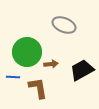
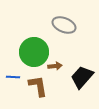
green circle: moved 7 px right
brown arrow: moved 4 px right, 2 px down
black trapezoid: moved 7 px down; rotated 20 degrees counterclockwise
brown L-shape: moved 2 px up
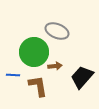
gray ellipse: moved 7 px left, 6 px down
blue line: moved 2 px up
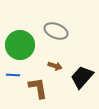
gray ellipse: moved 1 px left
green circle: moved 14 px left, 7 px up
brown arrow: rotated 24 degrees clockwise
brown L-shape: moved 2 px down
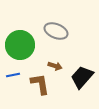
blue line: rotated 16 degrees counterclockwise
brown L-shape: moved 2 px right, 4 px up
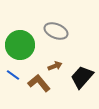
brown arrow: rotated 40 degrees counterclockwise
blue line: rotated 48 degrees clockwise
brown L-shape: moved 1 px left, 1 px up; rotated 30 degrees counterclockwise
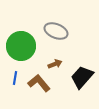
green circle: moved 1 px right, 1 px down
brown arrow: moved 2 px up
blue line: moved 2 px right, 3 px down; rotated 64 degrees clockwise
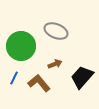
blue line: moved 1 px left; rotated 16 degrees clockwise
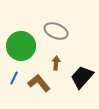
brown arrow: moved 1 px right, 1 px up; rotated 64 degrees counterclockwise
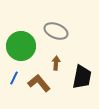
black trapezoid: rotated 150 degrees clockwise
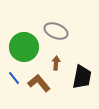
green circle: moved 3 px right, 1 px down
blue line: rotated 64 degrees counterclockwise
